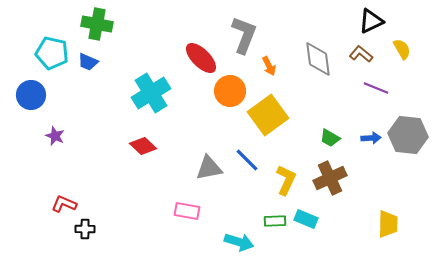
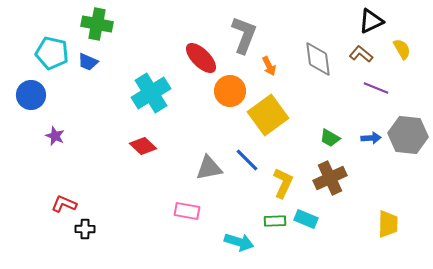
yellow L-shape: moved 3 px left, 3 px down
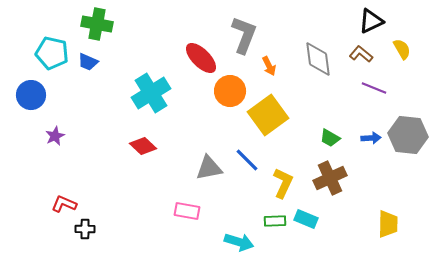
purple line: moved 2 px left
purple star: rotated 24 degrees clockwise
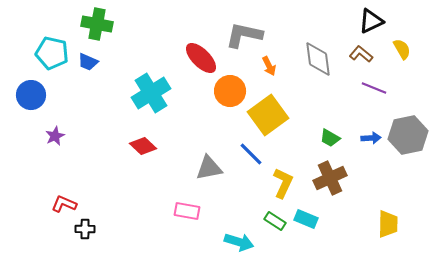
gray L-shape: rotated 99 degrees counterclockwise
gray hexagon: rotated 18 degrees counterclockwise
blue line: moved 4 px right, 6 px up
green rectangle: rotated 35 degrees clockwise
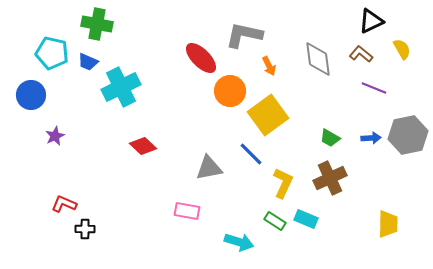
cyan cross: moved 30 px left, 6 px up; rotated 6 degrees clockwise
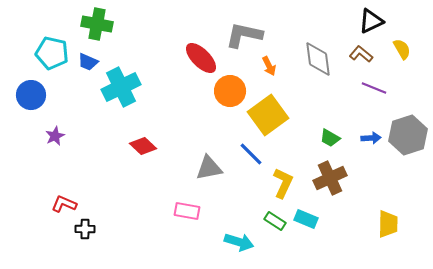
gray hexagon: rotated 6 degrees counterclockwise
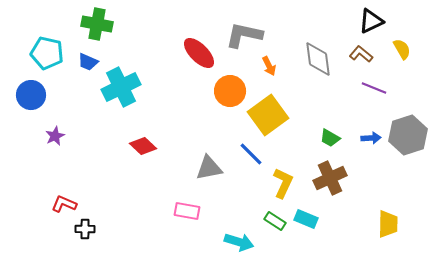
cyan pentagon: moved 5 px left
red ellipse: moved 2 px left, 5 px up
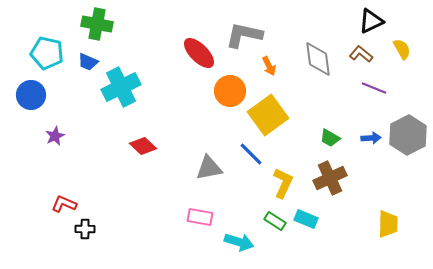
gray hexagon: rotated 9 degrees counterclockwise
pink rectangle: moved 13 px right, 6 px down
